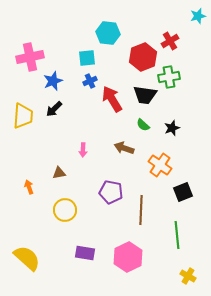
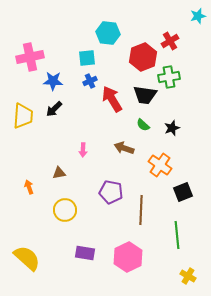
blue star: rotated 24 degrees clockwise
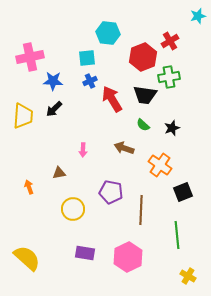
yellow circle: moved 8 px right, 1 px up
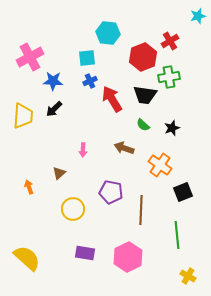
pink cross: rotated 16 degrees counterclockwise
brown triangle: rotated 32 degrees counterclockwise
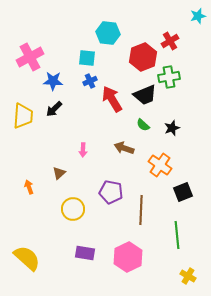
cyan square: rotated 12 degrees clockwise
black trapezoid: rotated 30 degrees counterclockwise
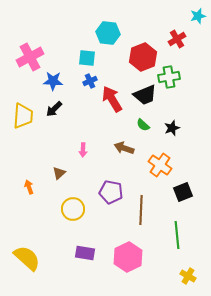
red cross: moved 7 px right, 2 px up
